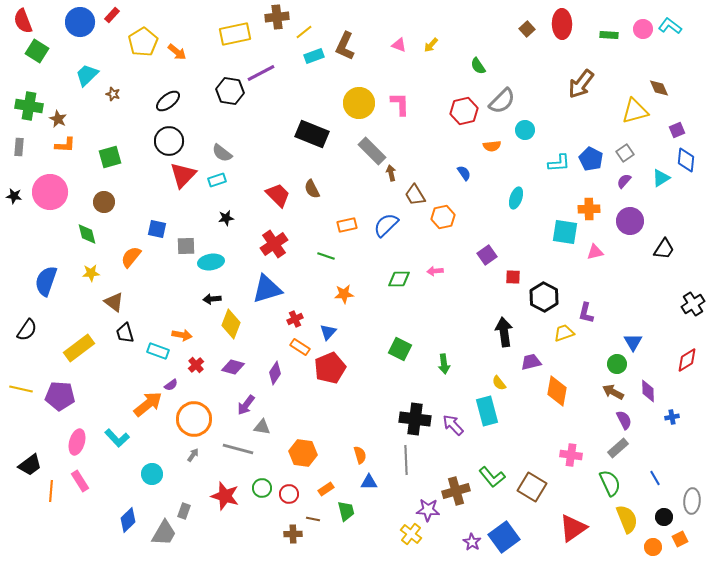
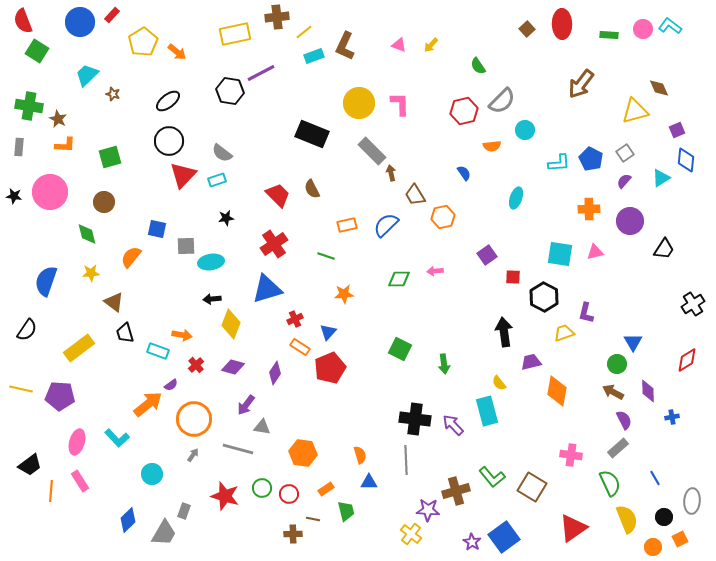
cyan square at (565, 232): moved 5 px left, 22 px down
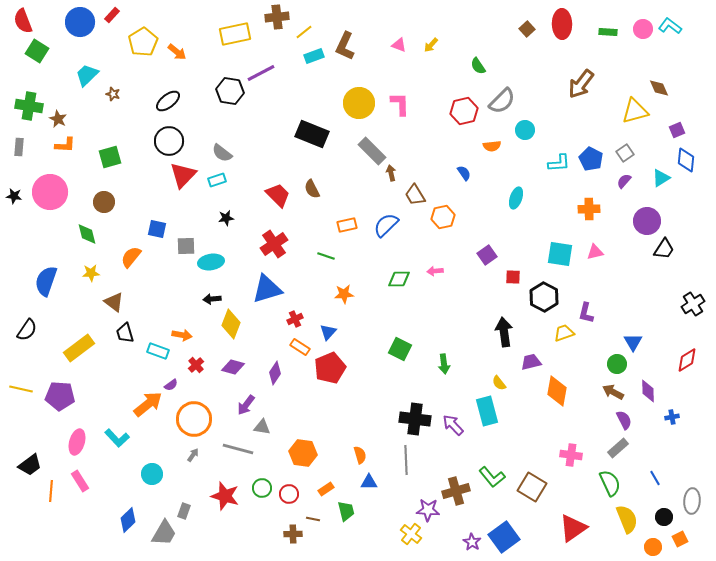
green rectangle at (609, 35): moved 1 px left, 3 px up
purple circle at (630, 221): moved 17 px right
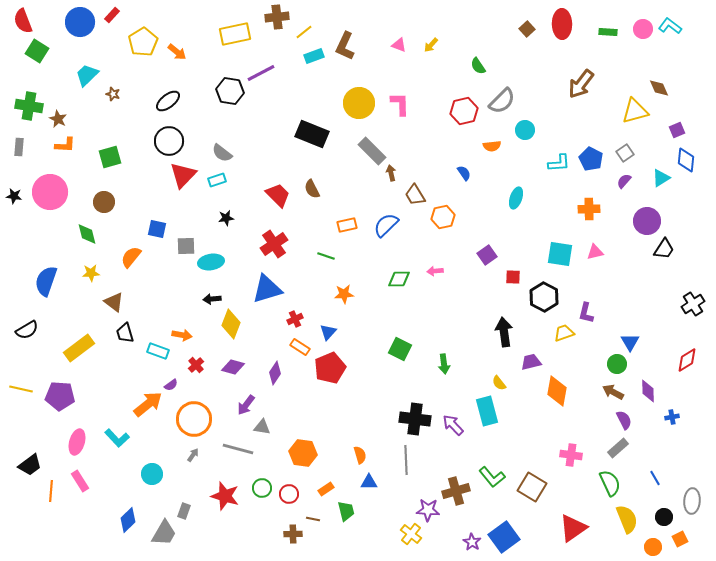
black semicircle at (27, 330): rotated 25 degrees clockwise
blue triangle at (633, 342): moved 3 px left
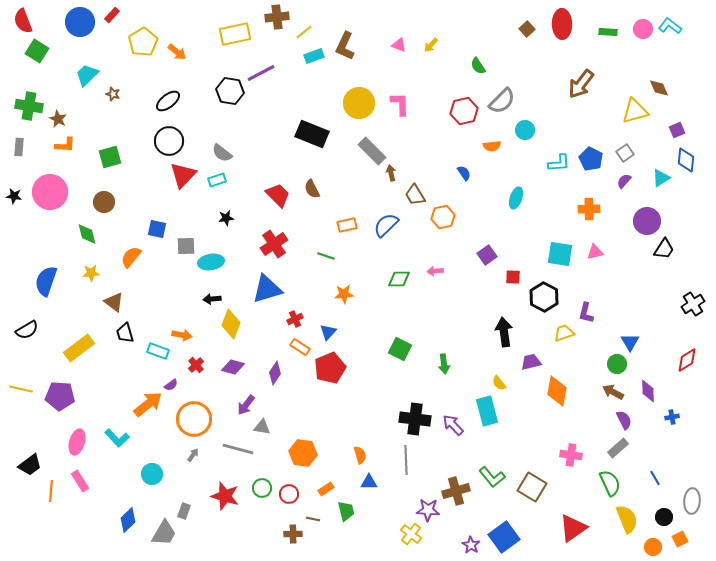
purple star at (472, 542): moved 1 px left, 3 px down
